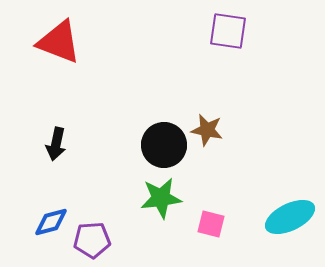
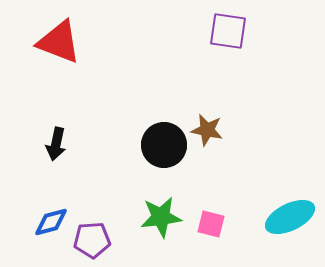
green star: moved 19 px down
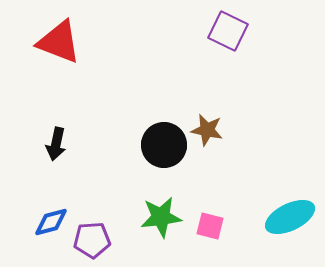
purple square: rotated 18 degrees clockwise
pink square: moved 1 px left, 2 px down
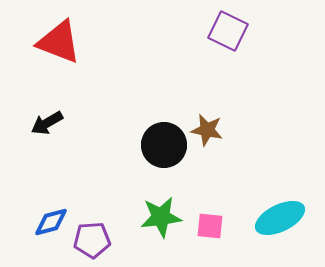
black arrow: moved 9 px left, 21 px up; rotated 48 degrees clockwise
cyan ellipse: moved 10 px left, 1 px down
pink square: rotated 8 degrees counterclockwise
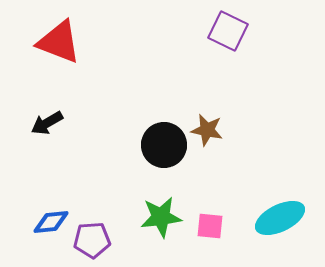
blue diamond: rotated 9 degrees clockwise
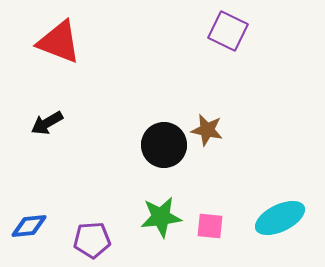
blue diamond: moved 22 px left, 4 px down
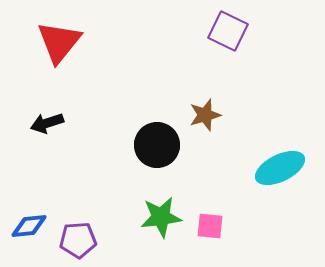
red triangle: rotated 48 degrees clockwise
black arrow: rotated 12 degrees clockwise
brown star: moved 2 px left, 15 px up; rotated 28 degrees counterclockwise
black circle: moved 7 px left
cyan ellipse: moved 50 px up
purple pentagon: moved 14 px left
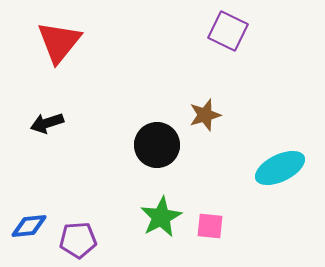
green star: rotated 21 degrees counterclockwise
